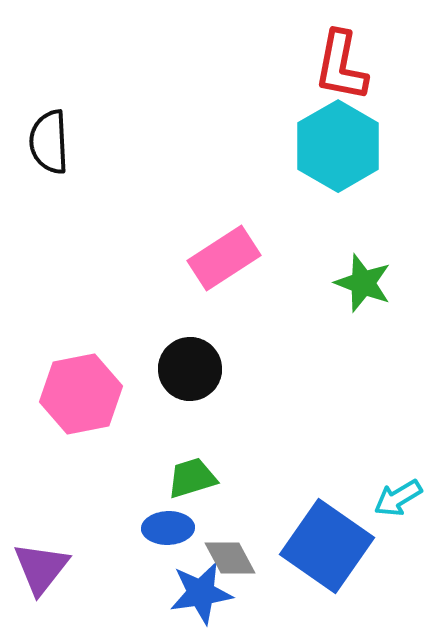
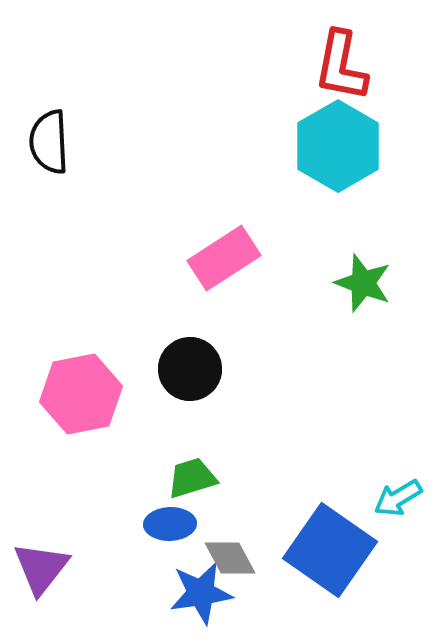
blue ellipse: moved 2 px right, 4 px up
blue square: moved 3 px right, 4 px down
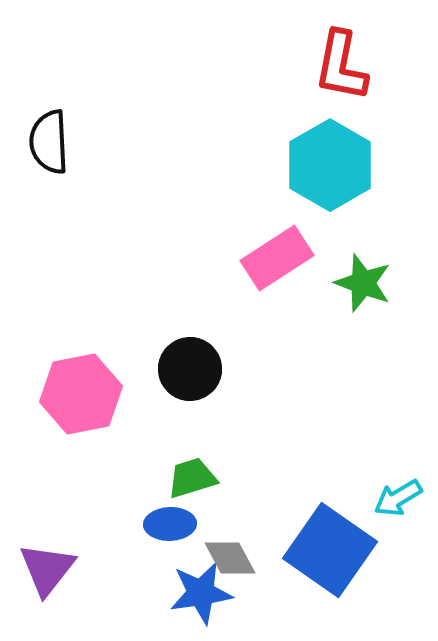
cyan hexagon: moved 8 px left, 19 px down
pink rectangle: moved 53 px right
purple triangle: moved 6 px right, 1 px down
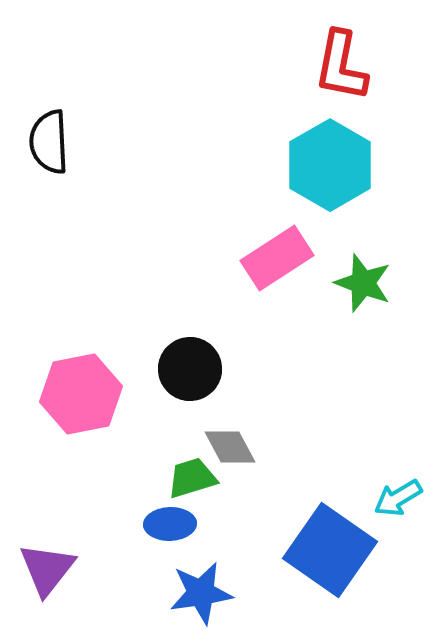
gray diamond: moved 111 px up
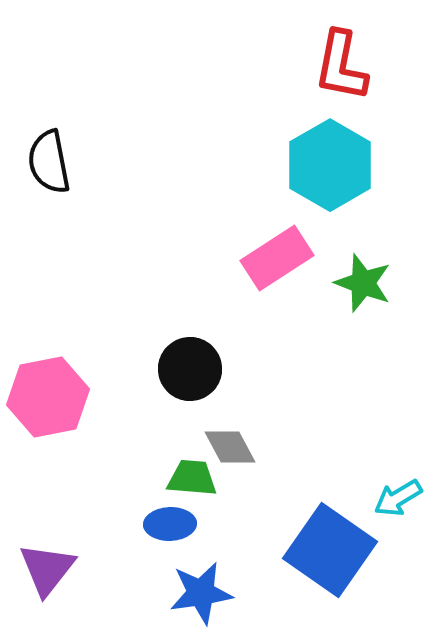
black semicircle: moved 20 px down; rotated 8 degrees counterclockwise
pink hexagon: moved 33 px left, 3 px down
green trapezoid: rotated 22 degrees clockwise
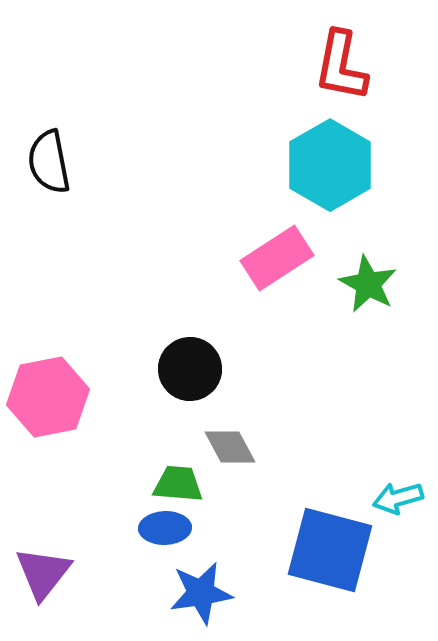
green star: moved 5 px right, 1 px down; rotated 8 degrees clockwise
green trapezoid: moved 14 px left, 6 px down
cyan arrow: rotated 15 degrees clockwise
blue ellipse: moved 5 px left, 4 px down
blue square: rotated 20 degrees counterclockwise
purple triangle: moved 4 px left, 4 px down
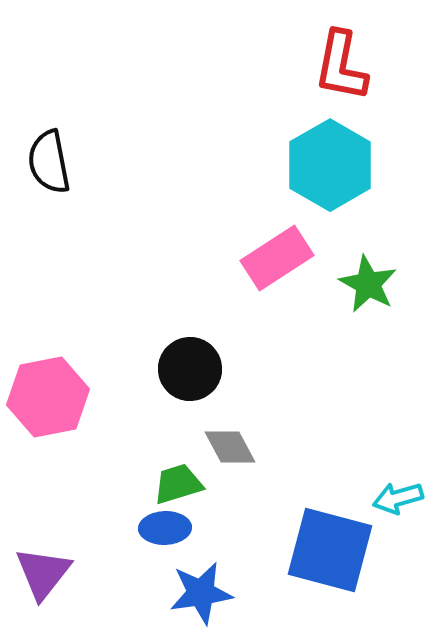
green trapezoid: rotated 22 degrees counterclockwise
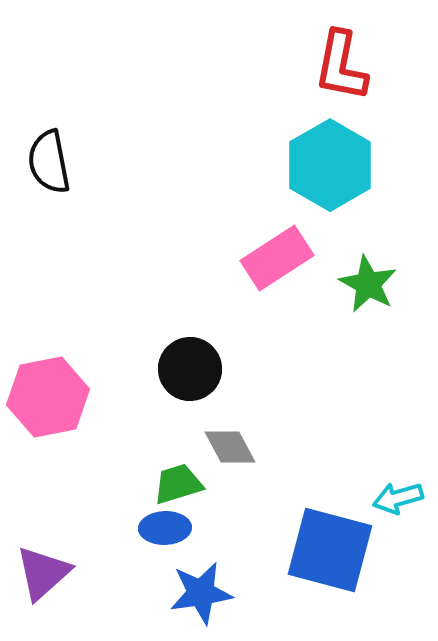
purple triangle: rotated 10 degrees clockwise
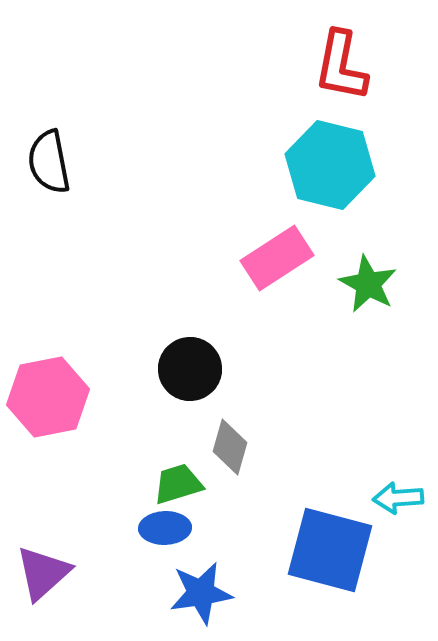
cyan hexagon: rotated 16 degrees counterclockwise
gray diamond: rotated 44 degrees clockwise
cyan arrow: rotated 12 degrees clockwise
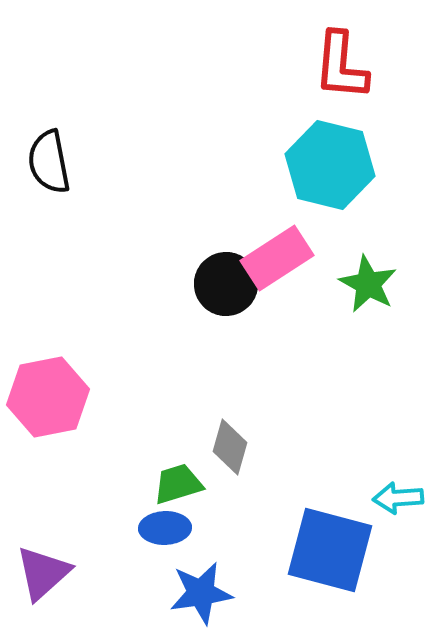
red L-shape: rotated 6 degrees counterclockwise
black circle: moved 36 px right, 85 px up
